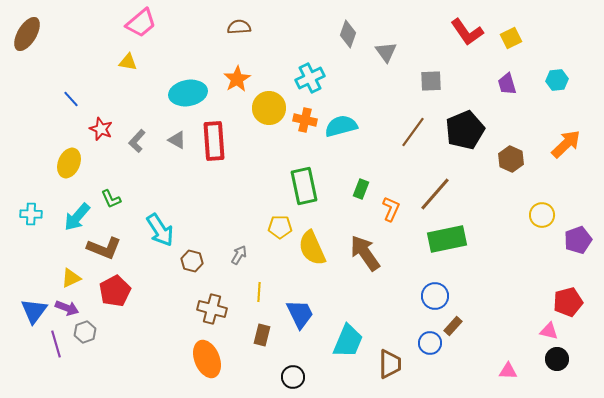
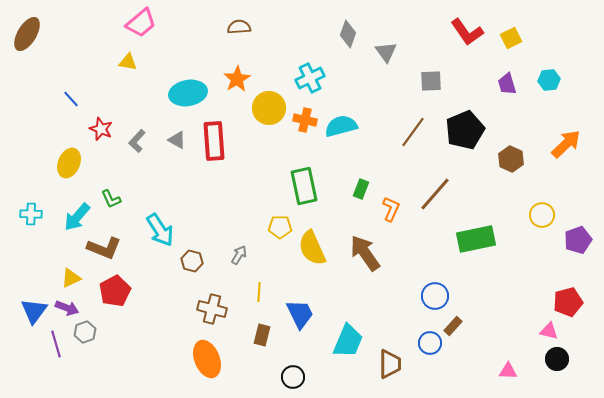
cyan hexagon at (557, 80): moved 8 px left
green rectangle at (447, 239): moved 29 px right
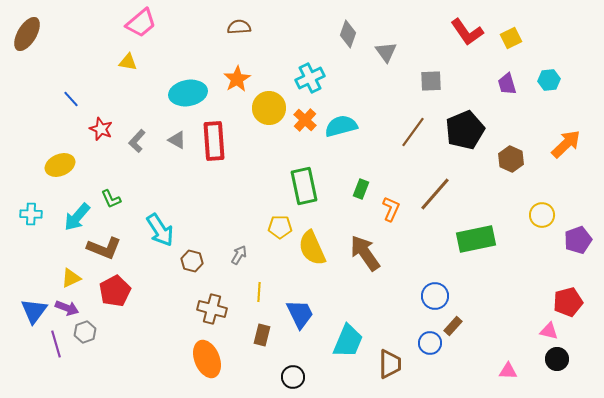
orange cross at (305, 120): rotated 30 degrees clockwise
yellow ellipse at (69, 163): moved 9 px left, 2 px down; rotated 44 degrees clockwise
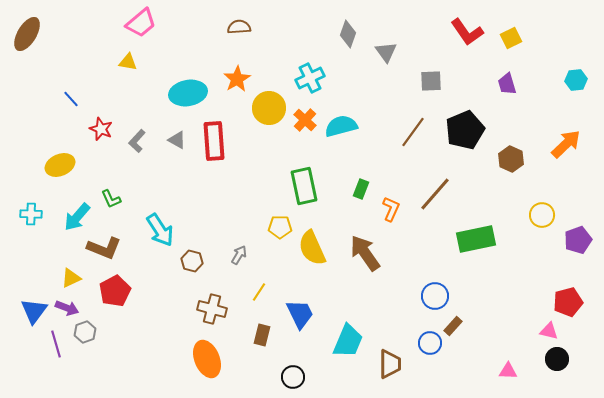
cyan hexagon at (549, 80): moved 27 px right
yellow line at (259, 292): rotated 30 degrees clockwise
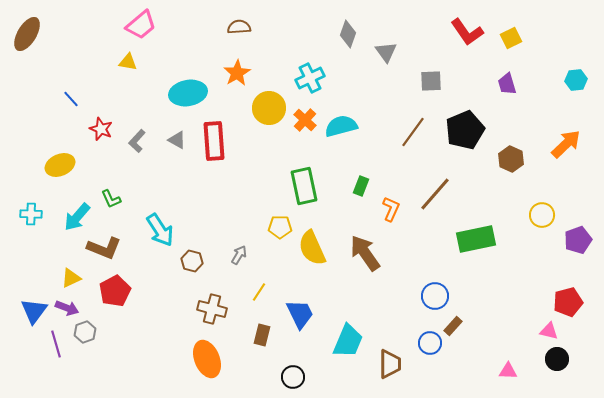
pink trapezoid at (141, 23): moved 2 px down
orange star at (237, 79): moved 6 px up
green rectangle at (361, 189): moved 3 px up
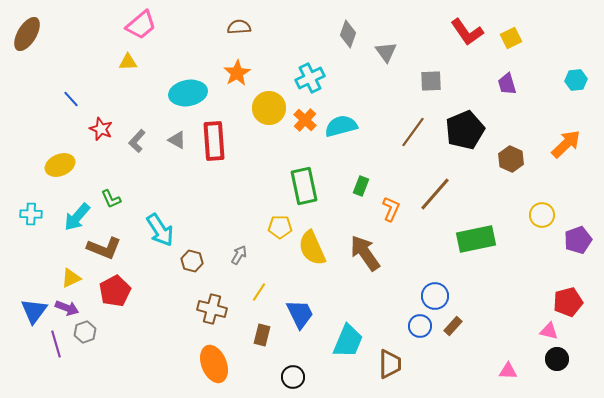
yellow triangle at (128, 62): rotated 12 degrees counterclockwise
blue circle at (430, 343): moved 10 px left, 17 px up
orange ellipse at (207, 359): moved 7 px right, 5 px down
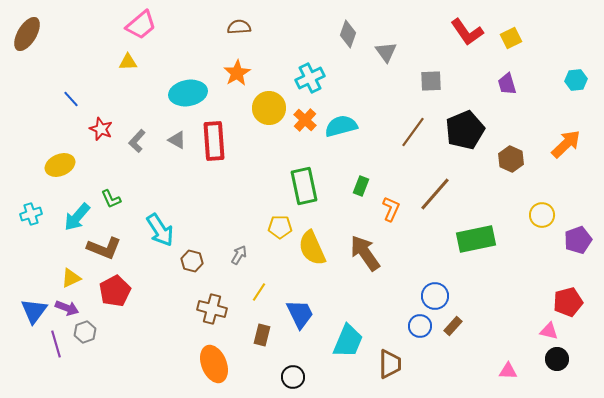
cyan cross at (31, 214): rotated 20 degrees counterclockwise
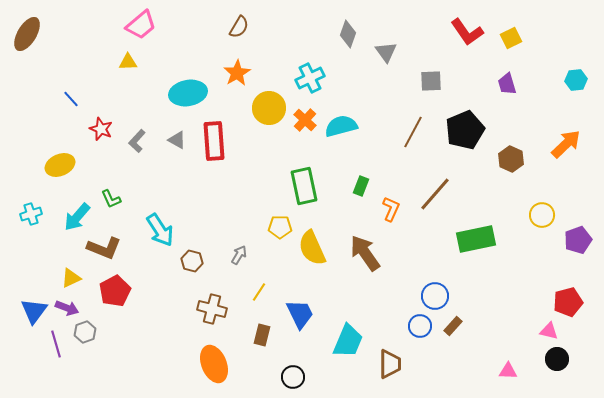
brown semicircle at (239, 27): rotated 125 degrees clockwise
brown line at (413, 132): rotated 8 degrees counterclockwise
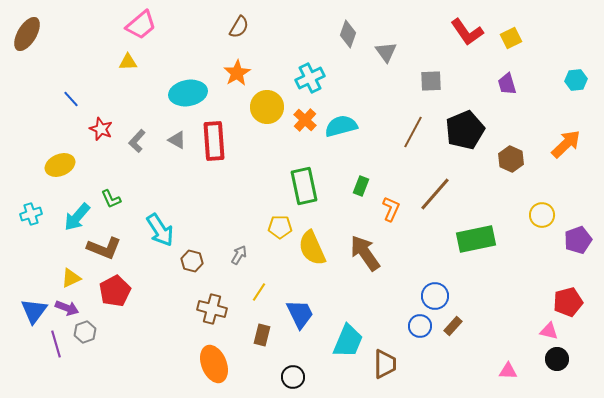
yellow circle at (269, 108): moved 2 px left, 1 px up
brown trapezoid at (390, 364): moved 5 px left
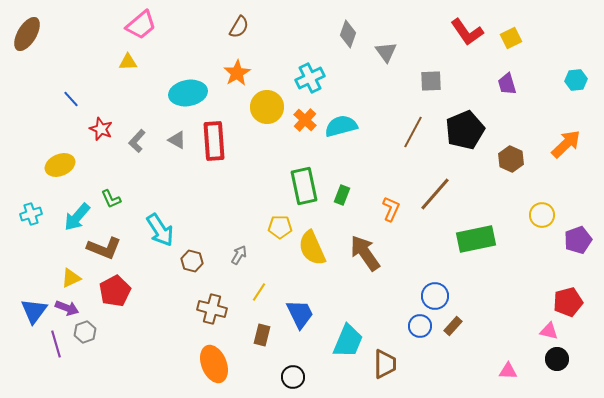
green rectangle at (361, 186): moved 19 px left, 9 px down
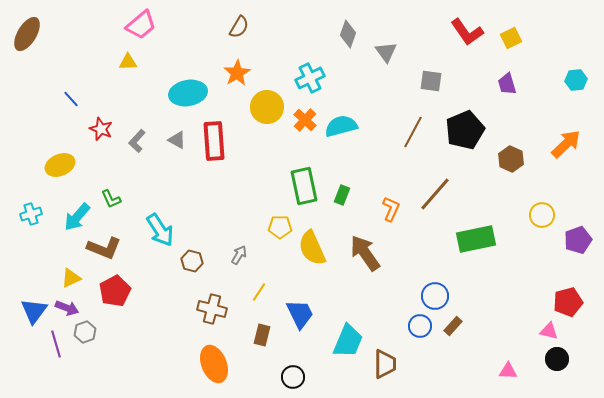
gray square at (431, 81): rotated 10 degrees clockwise
